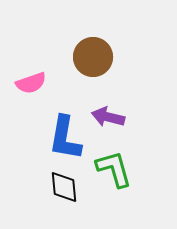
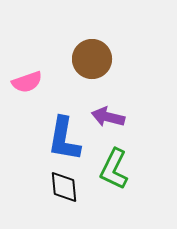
brown circle: moved 1 px left, 2 px down
pink semicircle: moved 4 px left, 1 px up
blue L-shape: moved 1 px left, 1 px down
green L-shape: rotated 138 degrees counterclockwise
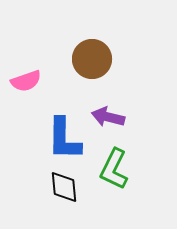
pink semicircle: moved 1 px left, 1 px up
blue L-shape: rotated 9 degrees counterclockwise
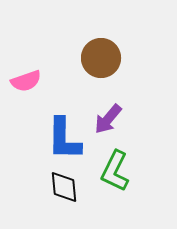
brown circle: moved 9 px right, 1 px up
purple arrow: moved 2 px down; rotated 64 degrees counterclockwise
green L-shape: moved 1 px right, 2 px down
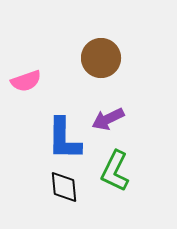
purple arrow: rotated 24 degrees clockwise
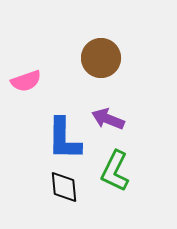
purple arrow: rotated 48 degrees clockwise
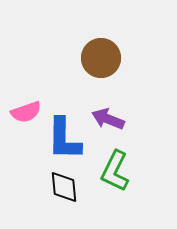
pink semicircle: moved 31 px down
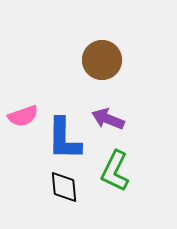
brown circle: moved 1 px right, 2 px down
pink semicircle: moved 3 px left, 4 px down
